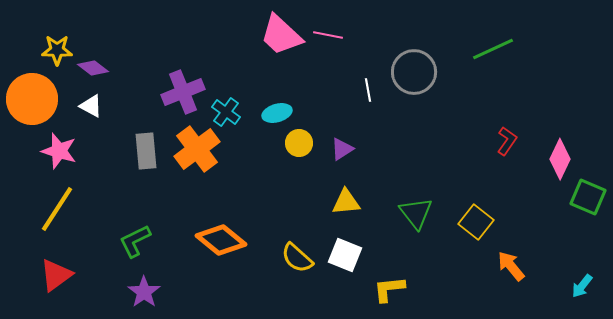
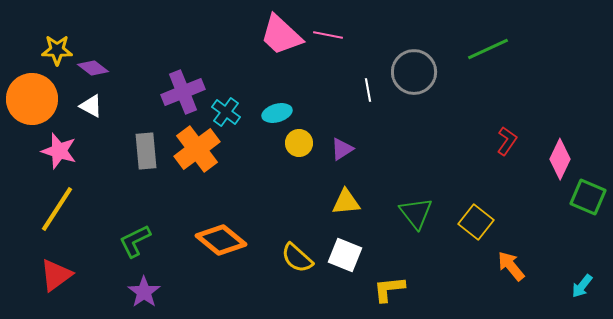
green line: moved 5 px left
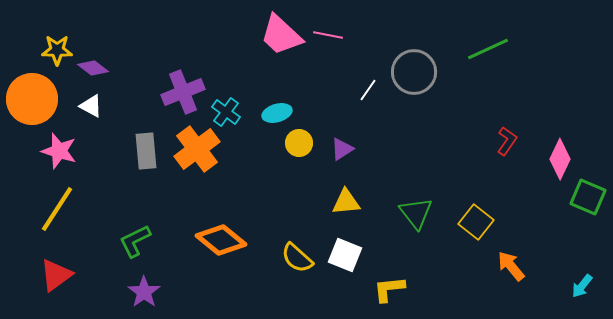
white line: rotated 45 degrees clockwise
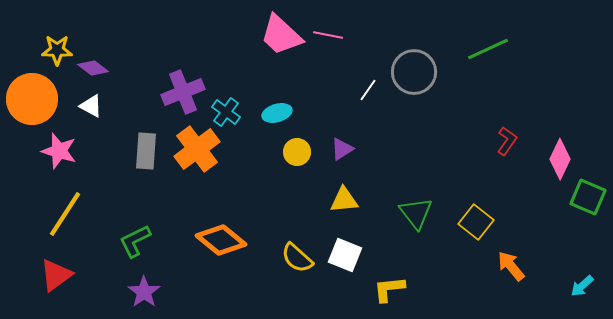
yellow circle: moved 2 px left, 9 px down
gray rectangle: rotated 9 degrees clockwise
yellow triangle: moved 2 px left, 2 px up
yellow line: moved 8 px right, 5 px down
cyan arrow: rotated 10 degrees clockwise
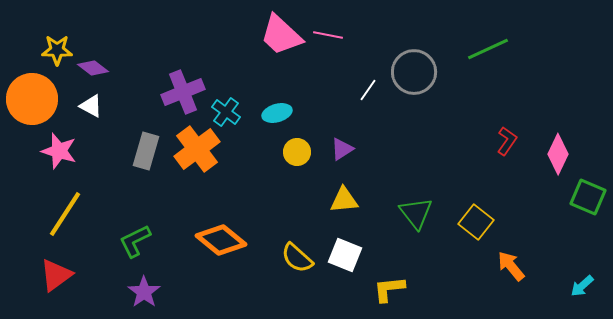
gray rectangle: rotated 12 degrees clockwise
pink diamond: moved 2 px left, 5 px up
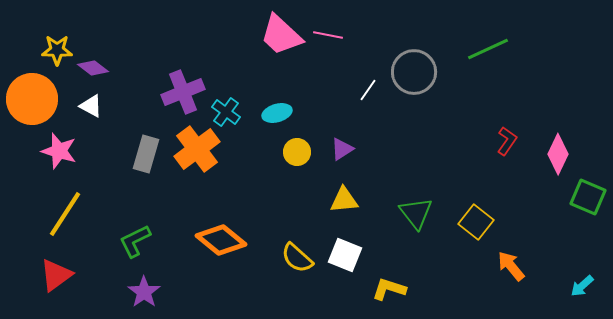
gray rectangle: moved 3 px down
yellow L-shape: rotated 24 degrees clockwise
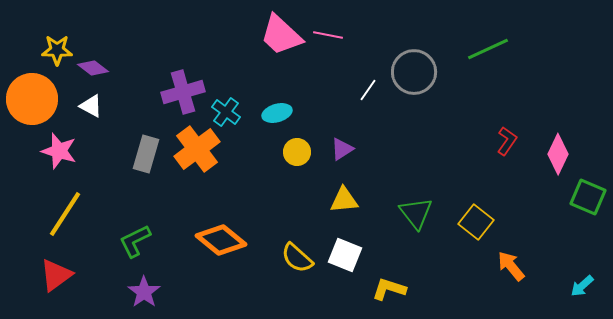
purple cross: rotated 6 degrees clockwise
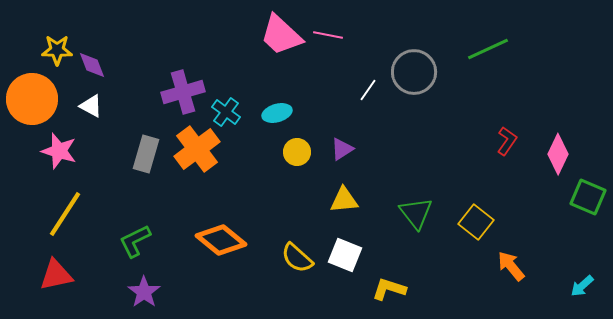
purple diamond: moved 1 px left, 3 px up; rotated 32 degrees clockwise
red triangle: rotated 24 degrees clockwise
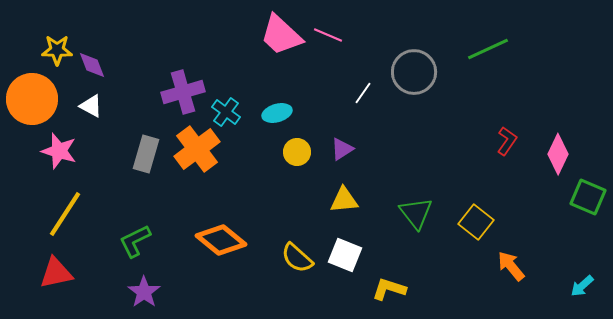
pink line: rotated 12 degrees clockwise
white line: moved 5 px left, 3 px down
red triangle: moved 2 px up
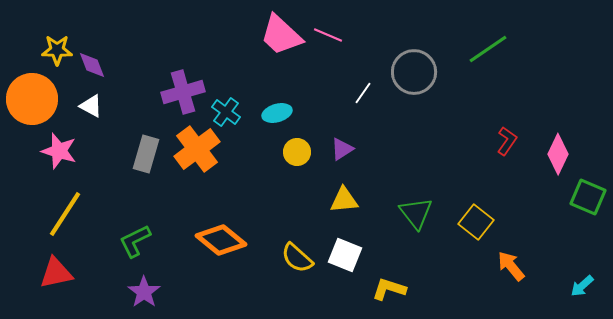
green line: rotated 9 degrees counterclockwise
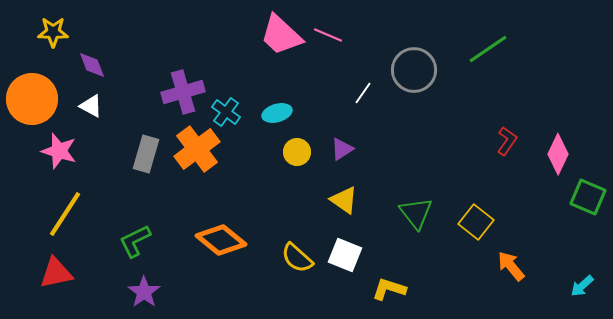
yellow star: moved 4 px left, 18 px up
gray circle: moved 2 px up
yellow triangle: rotated 40 degrees clockwise
